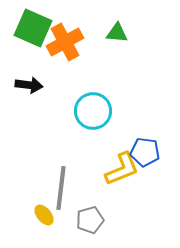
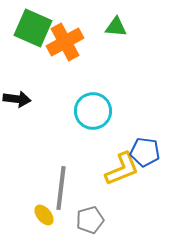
green triangle: moved 1 px left, 6 px up
black arrow: moved 12 px left, 14 px down
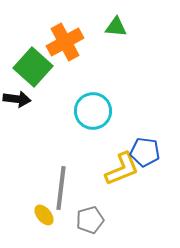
green square: moved 39 px down; rotated 18 degrees clockwise
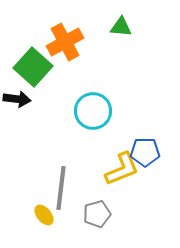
green triangle: moved 5 px right
blue pentagon: rotated 8 degrees counterclockwise
gray pentagon: moved 7 px right, 6 px up
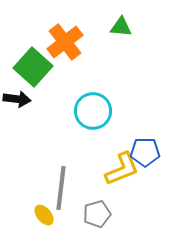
orange cross: rotated 9 degrees counterclockwise
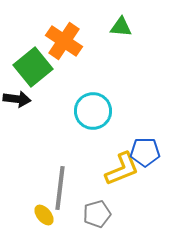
orange cross: moved 1 px left, 1 px up; rotated 18 degrees counterclockwise
green square: rotated 9 degrees clockwise
gray line: moved 1 px left
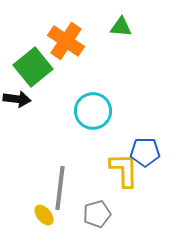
orange cross: moved 2 px right
yellow L-shape: moved 2 px right, 1 px down; rotated 69 degrees counterclockwise
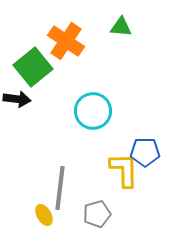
yellow ellipse: rotated 10 degrees clockwise
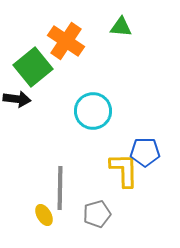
gray line: rotated 6 degrees counterclockwise
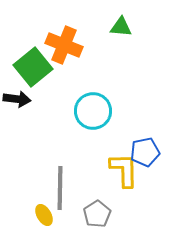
orange cross: moved 2 px left, 4 px down; rotated 12 degrees counterclockwise
blue pentagon: rotated 12 degrees counterclockwise
gray pentagon: rotated 16 degrees counterclockwise
